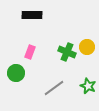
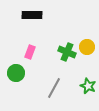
gray line: rotated 25 degrees counterclockwise
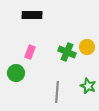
gray line: moved 3 px right, 4 px down; rotated 25 degrees counterclockwise
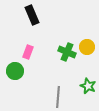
black rectangle: rotated 66 degrees clockwise
pink rectangle: moved 2 px left
green circle: moved 1 px left, 2 px up
gray line: moved 1 px right, 5 px down
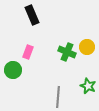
green circle: moved 2 px left, 1 px up
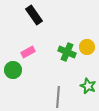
black rectangle: moved 2 px right; rotated 12 degrees counterclockwise
pink rectangle: rotated 40 degrees clockwise
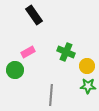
yellow circle: moved 19 px down
green cross: moved 1 px left
green circle: moved 2 px right
green star: rotated 21 degrees counterclockwise
gray line: moved 7 px left, 2 px up
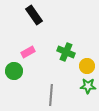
green circle: moved 1 px left, 1 px down
